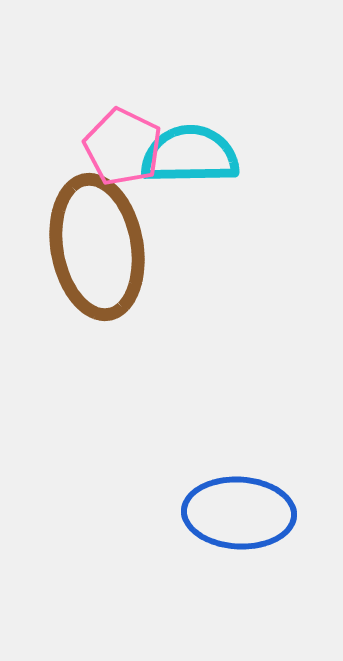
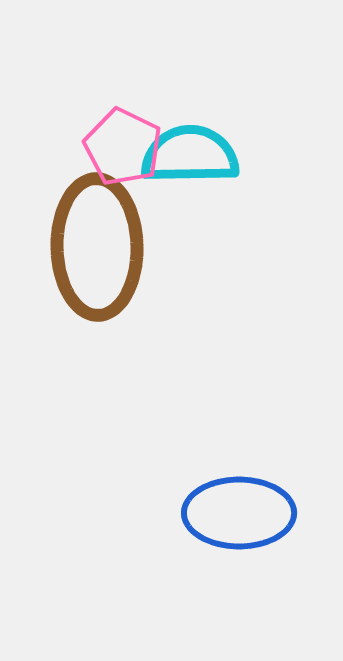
brown ellipse: rotated 9 degrees clockwise
blue ellipse: rotated 3 degrees counterclockwise
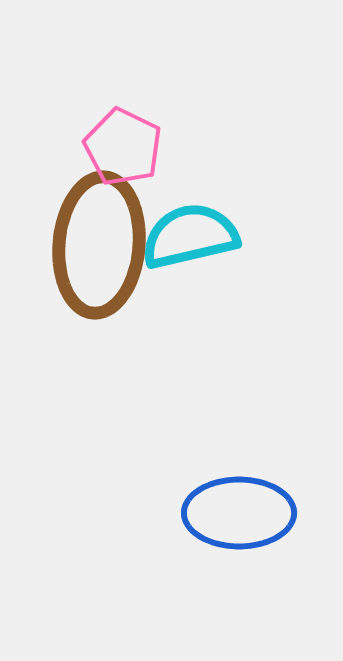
cyan semicircle: moved 81 px down; rotated 12 degrees counterclockwise
brown ellipse: moved 2 px right, 2 px up; rotated 6 degrees clockwise
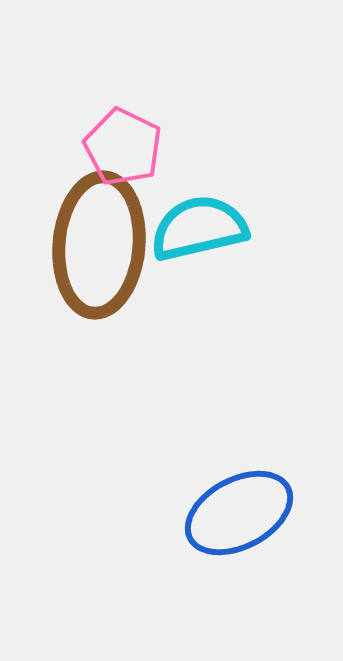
cyan semicircle: moved 9 px right, 8 px up
blue ellipse: rotated 28 degrees counterclockwise
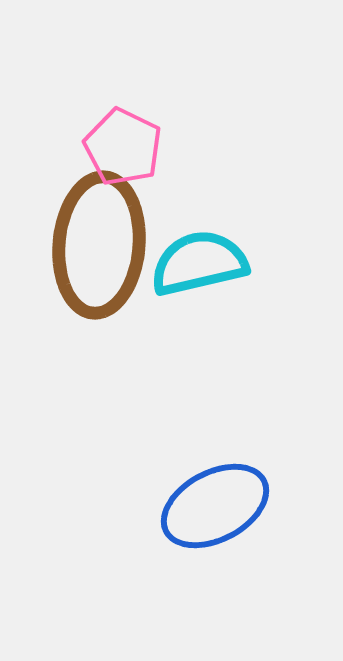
cyan semicircle: moved 35 px down
blue ellipse: moved 24 px left, 7 px up
